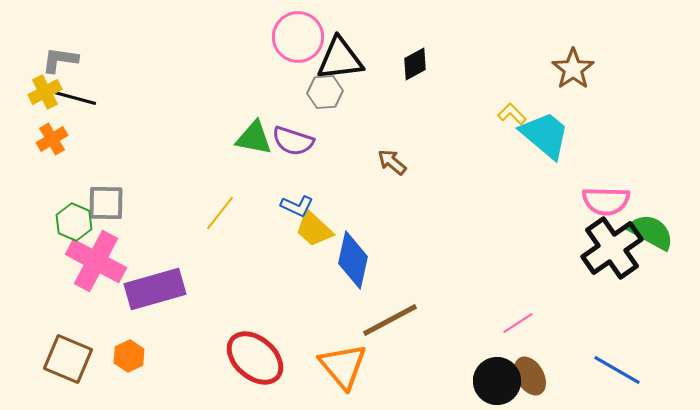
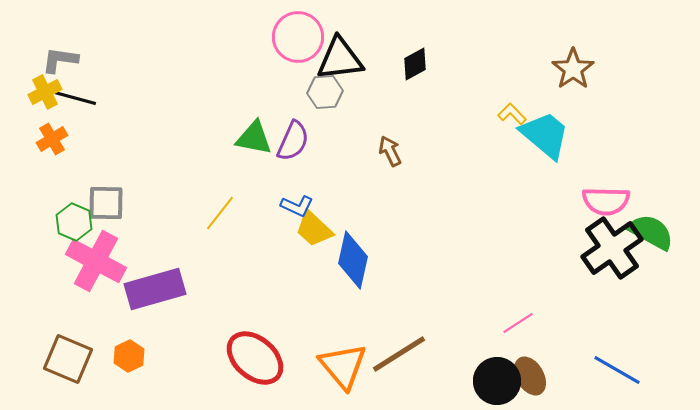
purple semicircle: rotated 84 degrees counterclockwise
brown arrow: moved 2 px left, 11 px up; rotated 24 degrees clockwise
brown line: moved 9 px right, 34 px down; rotated 4 degrees counterclockwise
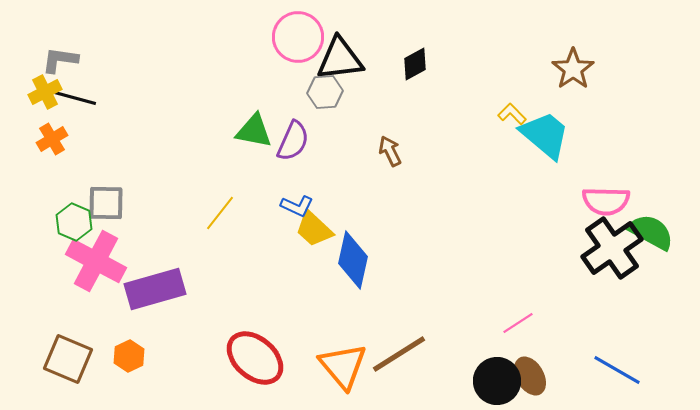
green triangle: moved 7 px up
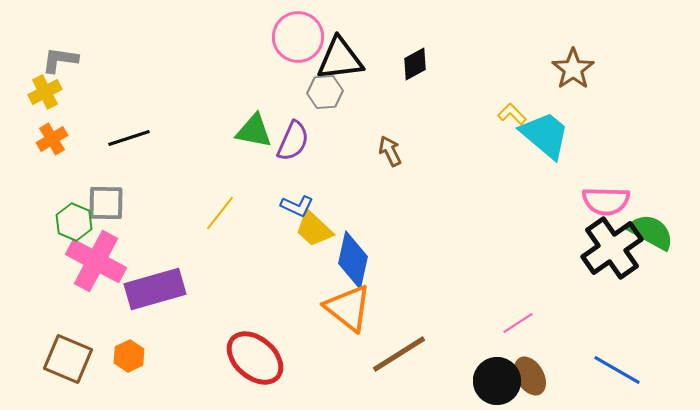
black line: moved 54 px right, 40 px down; rotated 33 degrees counterclockwise
orange triangle: moved 5 px right, 58 px up; rotated 12 degrees counterclockwise
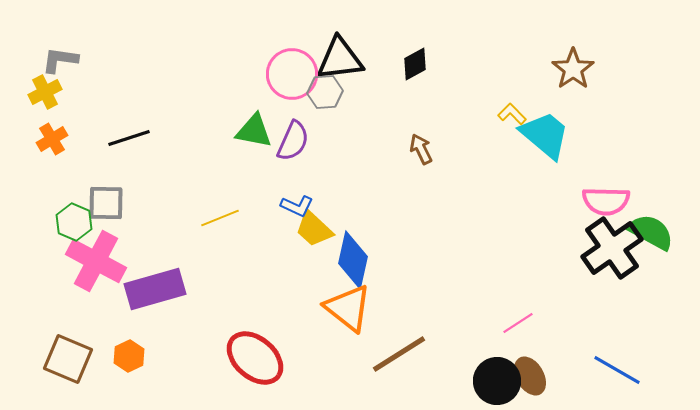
pink circle: moved 6 px left, 37 px down
brown arrow: moved 31 px right, 2 px up
yellow line: moved 5 px down; rotated 30 degrees clockwise
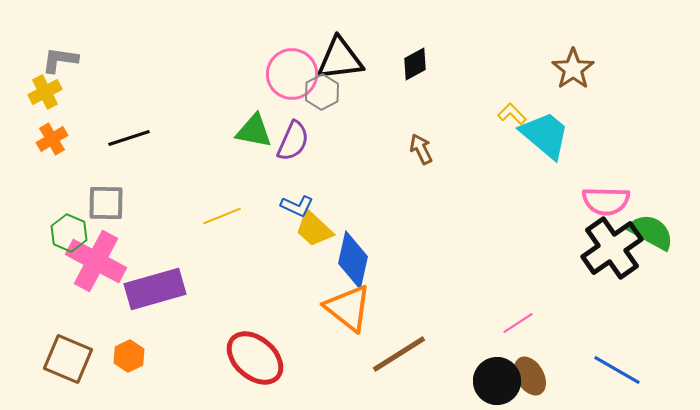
gray hexagon: moved 3 px left; rotated 24 degrees counterclockwise
yellow line: moved 2 px right, 2 px up
green hexagon: moved 5 px left, 11 px down
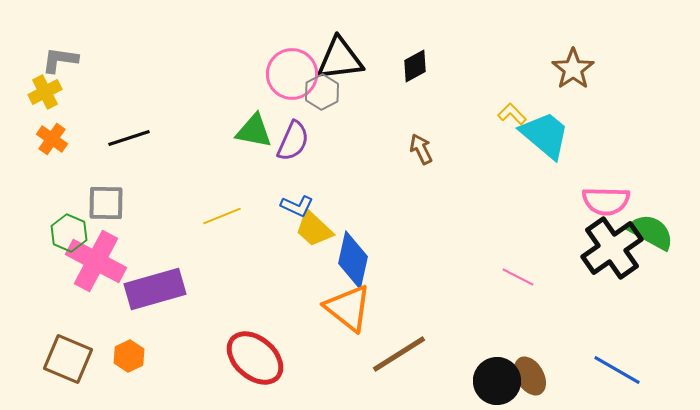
black diamond: moved 2 px down
orange cross: rotated 24 degrees counterclockwise
pink line: moved 46 px up; rotated 60 degrees clockwise
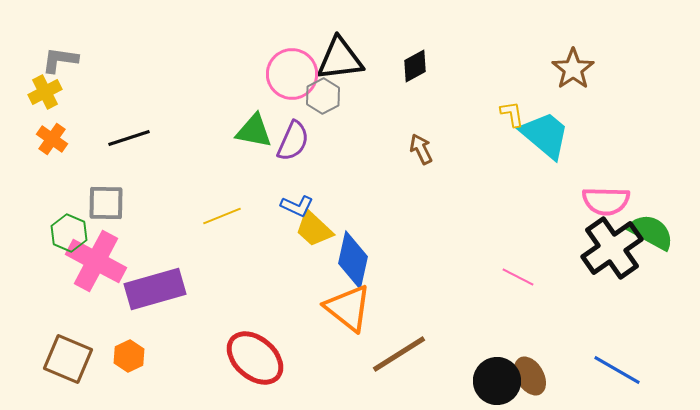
gray hexagon: moved 1 px right, 4 px down
yellow L-shape: rotated 36 degrees clockwise
